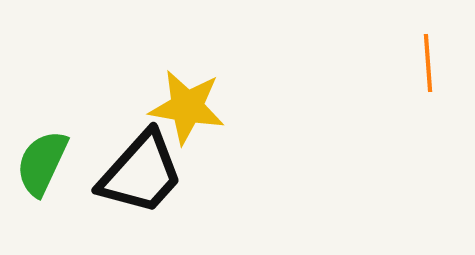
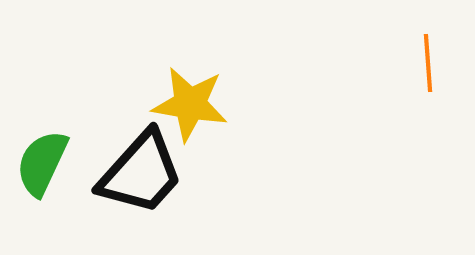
yellow star: moved 3 px right, 3 px up
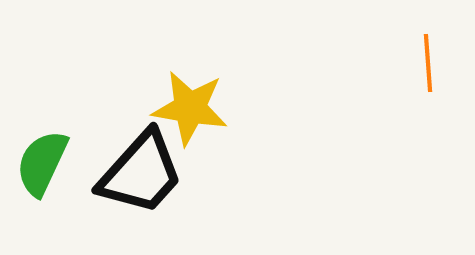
yellow star: moved 4 px down
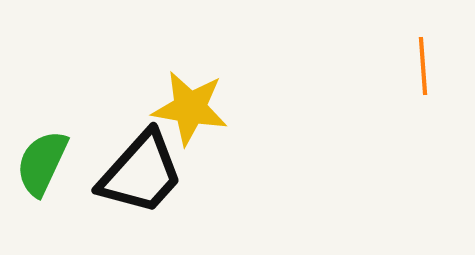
orange line: moved 5 px left, 3 px down
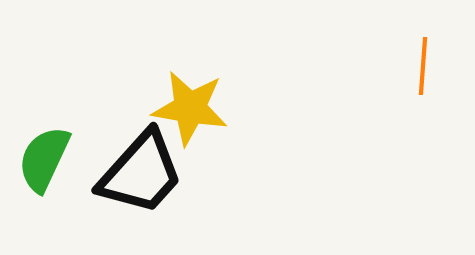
orange line: rotated 8 degrees clockwise
green semicircle: moved 2 px right, 4 px up
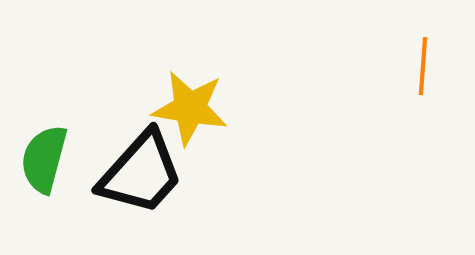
green semicircle: rotated 10 degrees counterclockwise
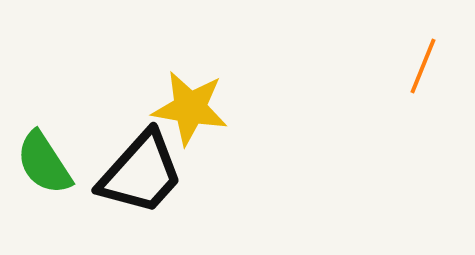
orange line: rotated 18 degrees clockwise
green semicircle: moved 4 px down; rotated 48 degrees counterclockwise
